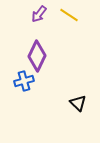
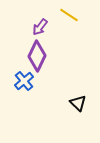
purple arrow: moved 1 px right, 13 px down
blue cross: rotated 24 degrees counterclockwise
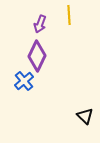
yellow line: rotated 54 degrees clockwise
purple arrow: moved 3 px up; rotated 18 degrees counterclockwise
black triangle: moved 7 px right, 13 px down
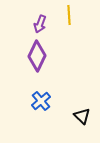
blue cross: moved 17 px right, 20 px down
black triangle: moved 3 px left
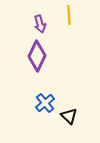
purple arrow: rotated 36 degrees counterclockwise
blue cross: moved 4 px right, 2 px down
black triangle: moved 13 px left
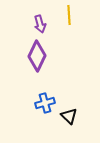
blue cross: rotated 24 degrees clockwise
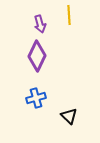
blue cross: moved 9 px left, 5 px up
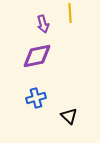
yellow line: moved 1 px right, 2 px up
purple arrow: moved 3 px right
purple diamond: rotated 52 degrees clockwise
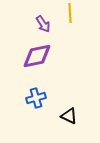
purple arrow: rotated 18 degrees counterclockwise
black triangle: rotated 18 degrees counterclockwise
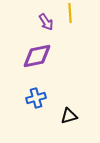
purple arrow: moved 3 px right, 2 px up
black triangle: rotated 42 degrees counterclockwise
